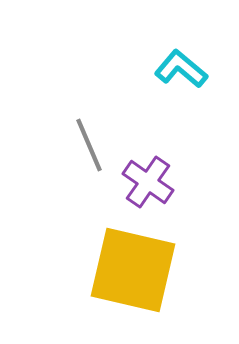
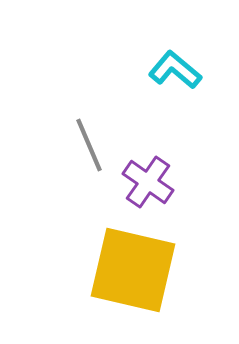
cyan L-shape: moved 6 px left, 1 px down
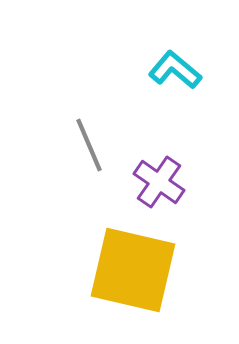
purple cross: moved 11 px right
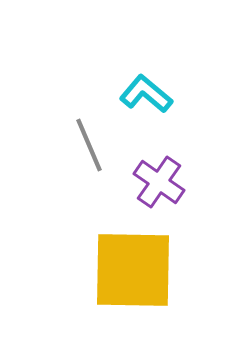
cyan L-shape: moved 29 px left, 24 px down
yellow square: rotated 12 degrees counterclockwise
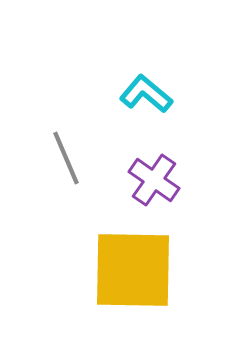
gray line: moved 23 px left, 13 px down
purple cross: moved 5 px left, 2 px up
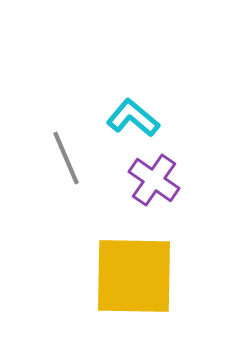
cyan L-shape: moved 13 px left, 24 px down
yellow square: moved 1 px right, 6 px down
